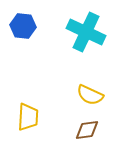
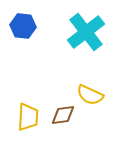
cyan cross: rotated 27 degrees clockwise
brown diamond: moved 24 px left, 15 px up
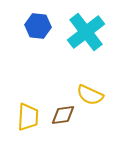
blue hexagon: moved 15 px right
